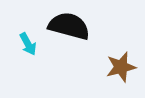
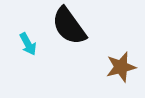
black semicircle: rotated 141 degrees counterclockwise
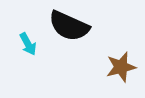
black semicircle: rotated 30 degrees counterclockwise
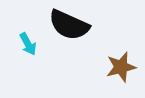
black semicircle: moved 1 px up
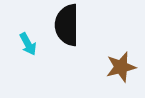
black semicircle: moved 2 px left; rotated 66 degrees clockwise
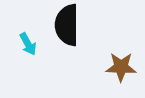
brown star: rotated 16 degrees clockwise
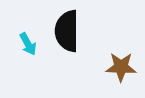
black semicircle: moved 6 px down
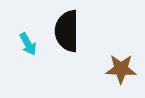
brown star: moved 2 px down
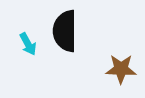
black semicircle: moved 2 px left
